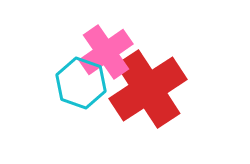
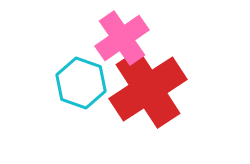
pink cross: moved 16 px right, 14 px up
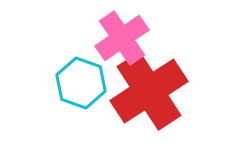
red cross: moved 1 px right, 2 px down
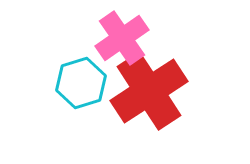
cyan hexagon: rotated 24 degrees clockwise
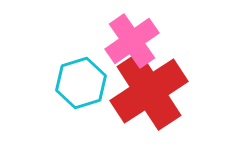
pink cross: moved 10 px right, 3 px down
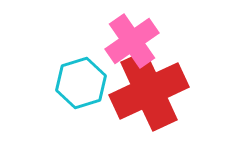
red cross: rotated 8 degrees clockwise
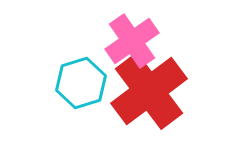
red cross: rotated 12 degrees counterclockwise
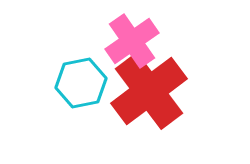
cyan hexagon: rotated 6 degrees clockwise
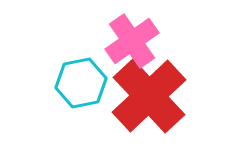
red cross: moved 5 px down; rotated 6 degrees counterclockwise
